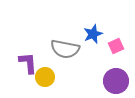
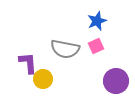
blue star: moved 4 px right, 13 px up
pink square: moved 20 px left
yellow circle: moved 2 px left, 2 px down
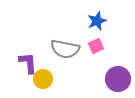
purple circle: moved 2 px right, 2 px up
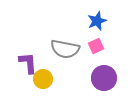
purple circle: moved 14 px left, 1 px up
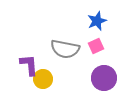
purple L-shape: moved 1 px right, 2 px down
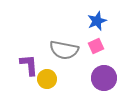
gray semicircle: moved 1 px left, 1 px down
yellow circle: moved 4 px right
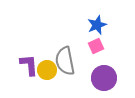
blue star: moved 4 px down
gray semicircle: moved 1 px right, 11 px down; rotated 68 degrees clockwise
yellow circle: moved 9 px up
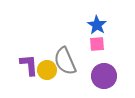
blue star: rotated 18 degrees counterclockwise
pink square: moved 1 px right, 2 px up; rotated 21 degrees clockwise
gray semicircle: rotated 12 degrees counterclockwise
purple circle: moved 2 px up
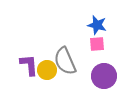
blue star: rotated 18 degrees counterclockwise
